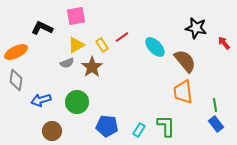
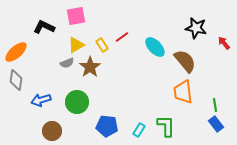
black L-shape: moved 2 px right, 1 px up
orange ellipse: rotated 15 degrees counterclockwise
brown star: moved 2 px left
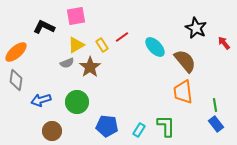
black star: rotated 15 degrees clockwise
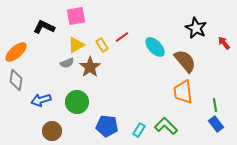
green L-shape: rotated 45 degrees counterclockwise
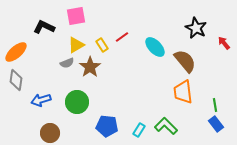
brown circle: moved 2 px left, 2 px down
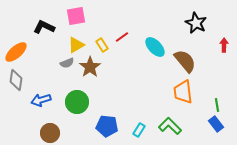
black star: moved 5 px up
red arrow: moved 2 px down; rotated 40 degrees clockwise
green line: moved 2 px right
green L-shape: moved 4 px right
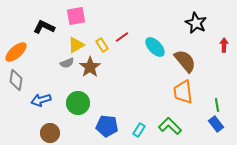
green circle: moved 1 px right, 1 px down
